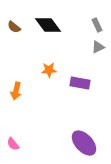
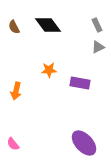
brown semicircle: rotated 24 degrees clockwise
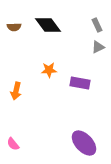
brown semicircle: rotated 64 degrees counterclockwise
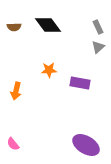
gray rectangle: moved 1 px right, 2 px down
gray triangle: rotated 16 degrees counterclockwise
purple ellipse: moved 2 px right, 2 px down; rotated 16 degrees counterclockwise
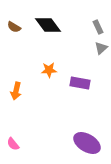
brown semicircle: rotated 32 degrees clockwise
gray triangle: moved 3 px right, 1 px down
purple ellipse: moved 1 px right, 2 px up
